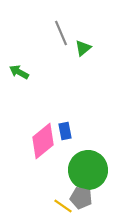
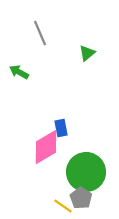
gray line: moved 21 px left
green triangle: moved 4 px right, 5 px down
blue rectangle: moved 4 px left, 3 px up
pink diamond: moved 3 px right, 6 px down; rotated 9 degrees clockwise
green circle: moved 2 px left, 2 px down
gray pentagon: rotated 20 degrees clockwise
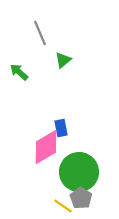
green triangle: moved 24 px left, 7 px down
green arrow: rotated 12 degrees clockwise
green circle: moved 7 px left
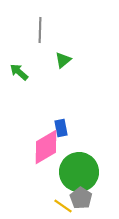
gray line: moved 3 px up; rotated 25 degrees clockwise
